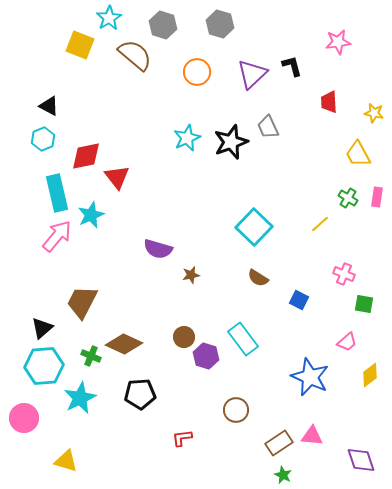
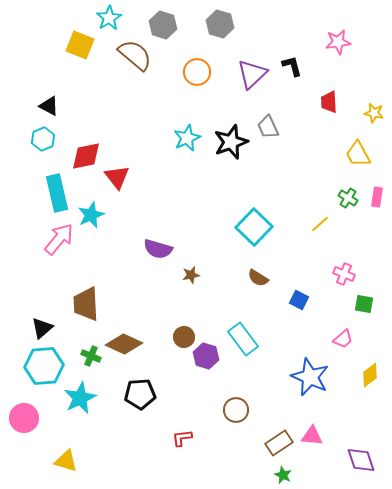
pink arrow at (57, 236): moved 2 px right, 3 px down
brown trapezoid at (82, 302): moved 4 px right, 2 px down; rotated 30 degrees counterclockwise
pink trapezoid at (347, 342): moved 4 px left, 3 px up
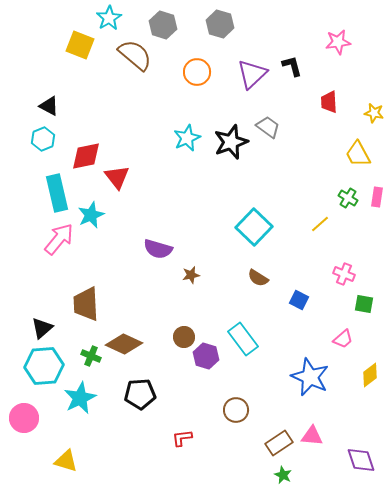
gray trapezoid at (268, 127): rotated 150 degrees clockwise
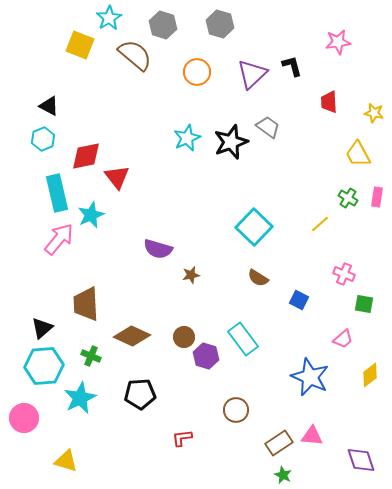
brown diamond at (124, 344): moved 8 px right, 8 px up
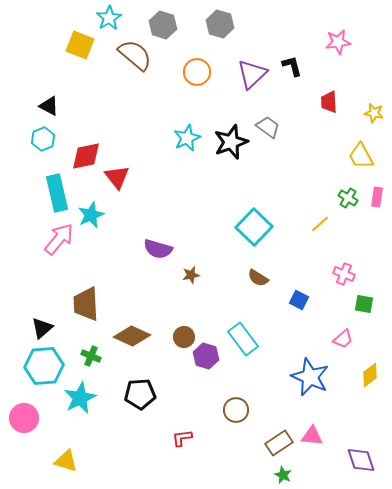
yellow trapezoid at (358, 154): moved 3 px right, 2 px down
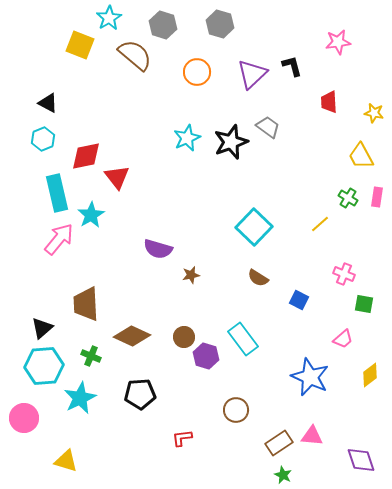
black triangle at (49, 106): moved 1 px left, 3 px up
cyan star at (91, 215): rotated 8 degrees counterclockwise
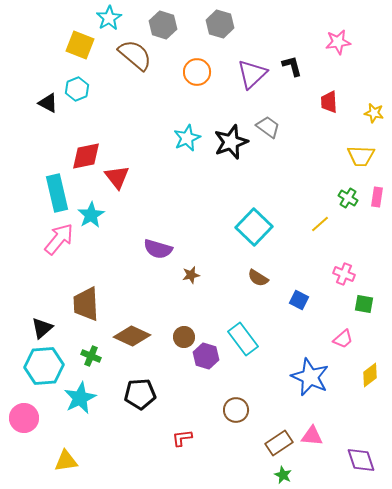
cyan hexagon at (43, 139): moved 34 px right, 50 px up
yellow trapezoid at (361, 156): rotated 60 degrees counterclockwise
yellow triangle at (66, 461): rotated 25 degrees counterclockwise
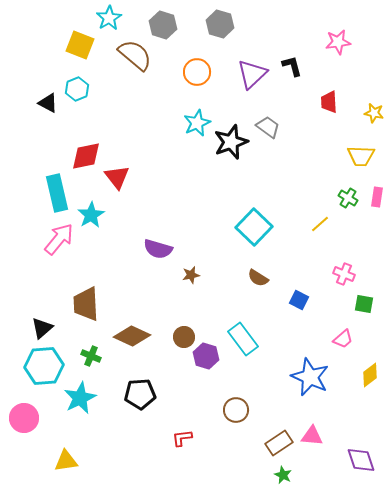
cyan star at (187, 138): moved 10 px right, 15 px up
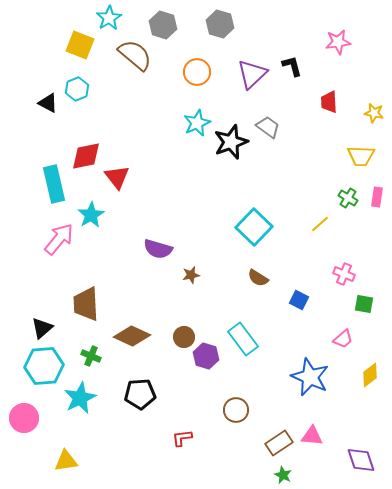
cyan rectangle at (57, 193): moved 3 px left, 9 px up
